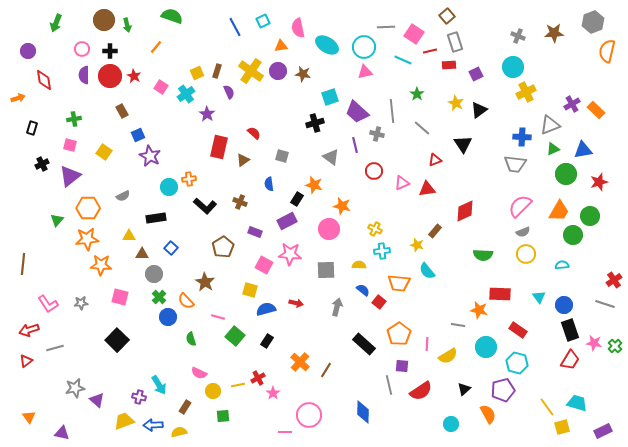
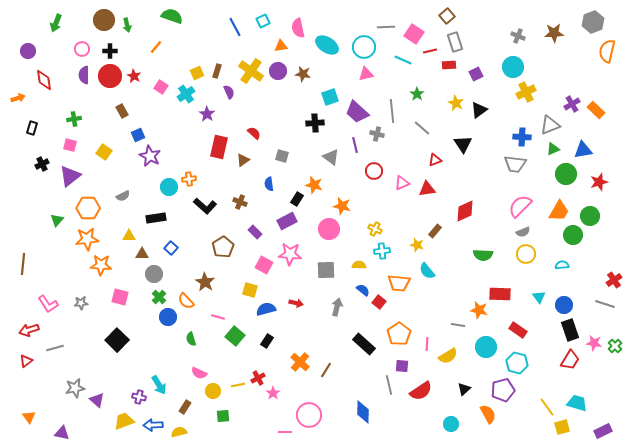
pink triangle at (365, 72): moved 1 px right, 2 px down
black cross at (315, 123): rotated 12 degrees clockwise
purple rectangle at (255, 232): rotated 24 degrees clockwise
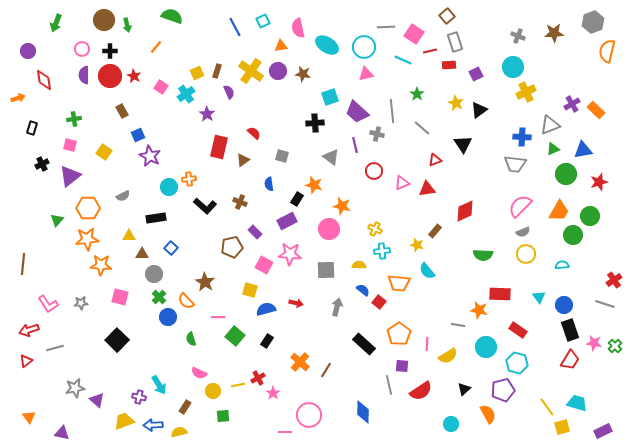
brown pentagon at (223, 247): moved 9 px right; rotated 20 degrees clockwise
pink line at (218, 317): rotated 16 degrees counterclockwise
